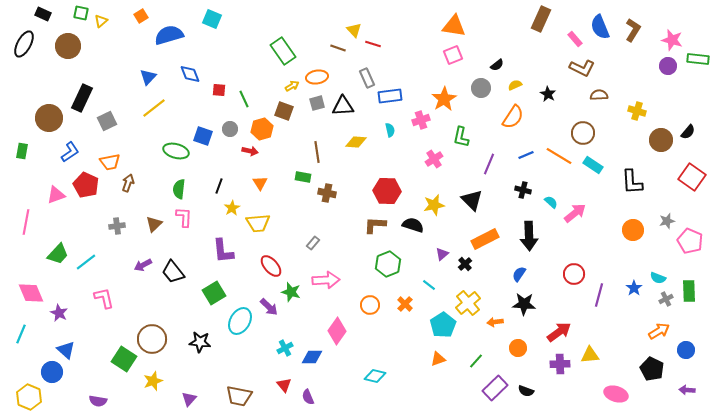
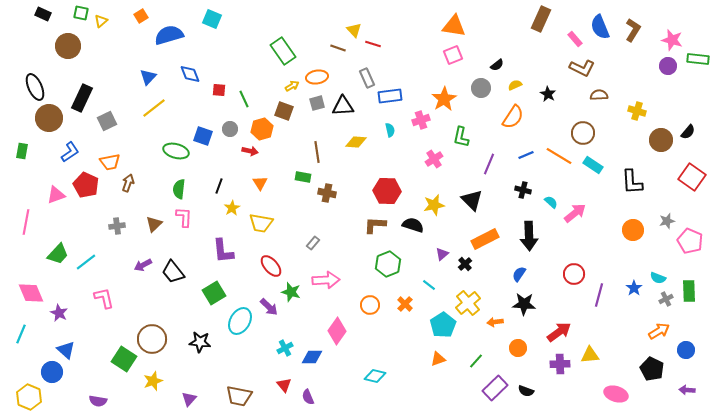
black ellipse at (24, 44): moved 11 px right, 43 px down; rotated 52 degrees counterclockwise
yellow trapezoid at (258, 223): moved 3 px right; rotated 15 degrees clockwise
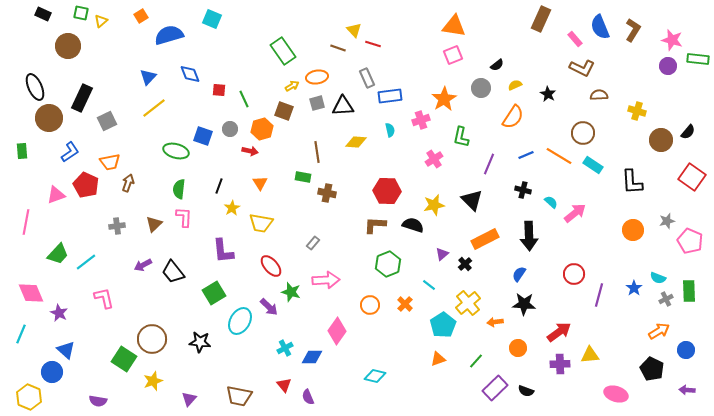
green rectangle at (22, 151): rotated 14 degrees counterclockwise
